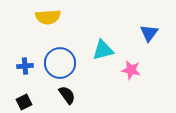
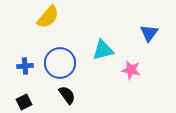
yellow semicircle: rotated 45 degrees counterclockwise
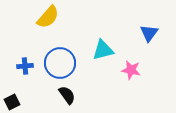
black square: moved 12 px left
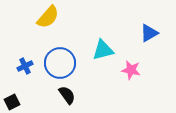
blue triangle: rotated 24 degrees clockwise
blue cross: rotated 21 degrees counterclockwise
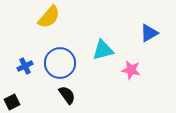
yellow semicircle: moved 1 px right
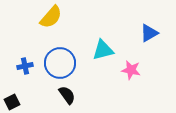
yellow semicircle: moved 2 px right
blue cross: rotated 14 degrees clockwise
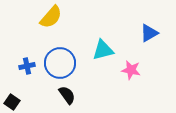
blue cross: moved 2 px right
black square: rotated 28 degrees counterclockwise
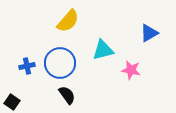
yellow semicircle: moved 17 px right, 4 px down
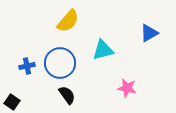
pink star: moved 4 px left, 18 px down
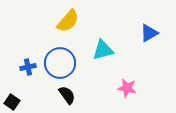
blue cross: moved 1 px right, 1 px down
